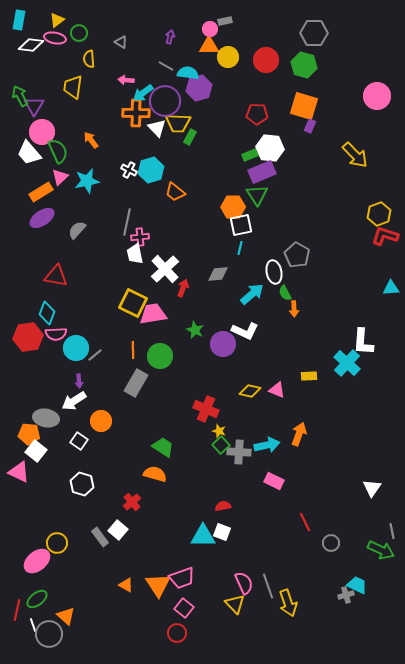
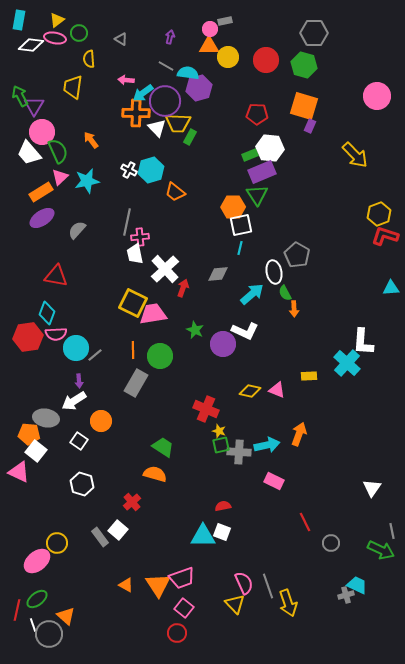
gray triangle at (121, 42): moved 3 px up
green square at (221, 445): rotated 30 degrees clockwise
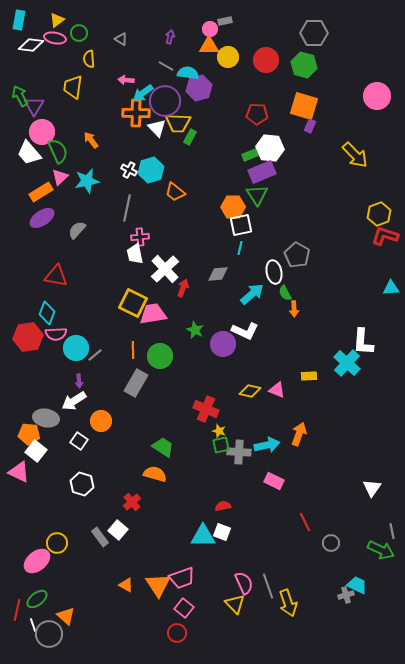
gray line at (127, 222): moved 14 px up
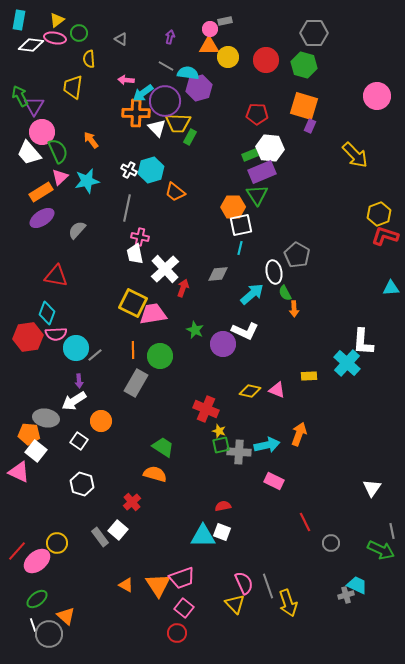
pink cross at (140, 237): rotated 18 degrees clockwise
red line at (17, 610): moved 59 px up; rotated 30 degrees clockwise
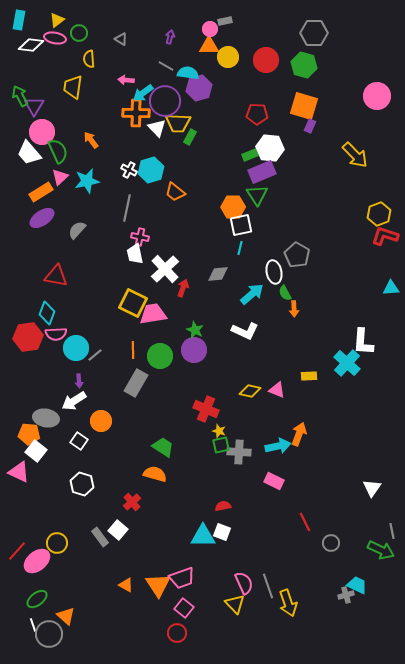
purple circle at (223, 344): moved 29 px left, 6 px down
cyan arrow at (267, 445): moved 11 px right, 1 px down
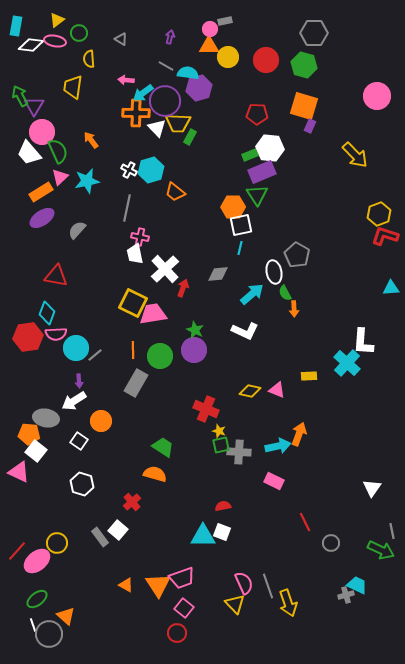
cyan rectangle at (19, 20): moved 3 px left, 6 px down
pink ellipse at (55, 38): moved 3 px down
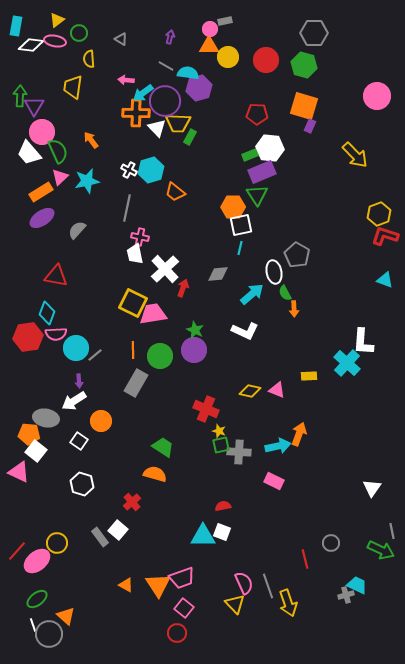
green arrow at (20, 96): rotated 30 degrees clockwise
cyan triangle at (391, 288): moved 6 px left, 8 px up; rotated 24 degrees clockwise
red line at (305, 522): moved 37 px down; rotated 12 degrees clockwise
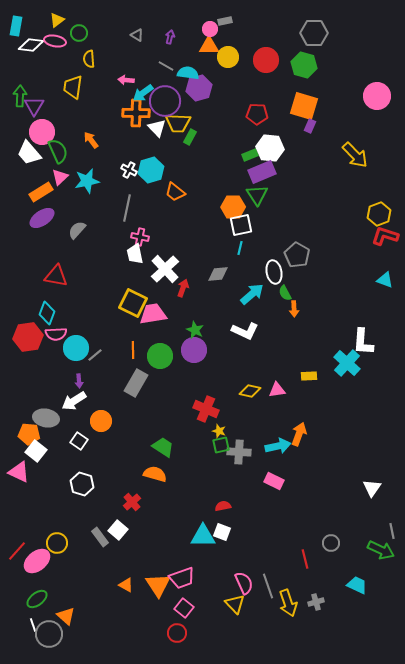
gray triangle at (121, 39): moved 16 px right, 4 px up
pink triangle at (277, 390): rotated 30 degrees counterclockwise
gray cross at (346, 595): moved 30 px left, 7 px down
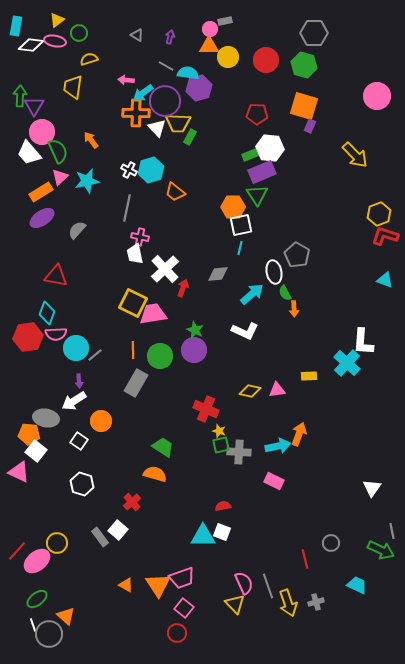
yellow semicircle at (89, 59): rotated 78 degrees clockwise
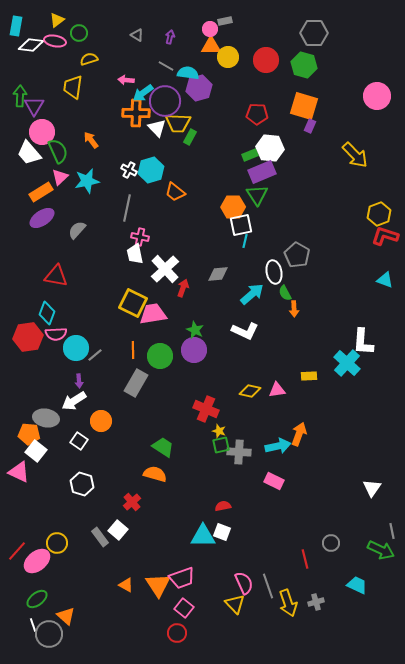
orange triangle at (209, 46): moved 2 px right
cyan line at (240, 248): moved 5 px right, 7 px up
